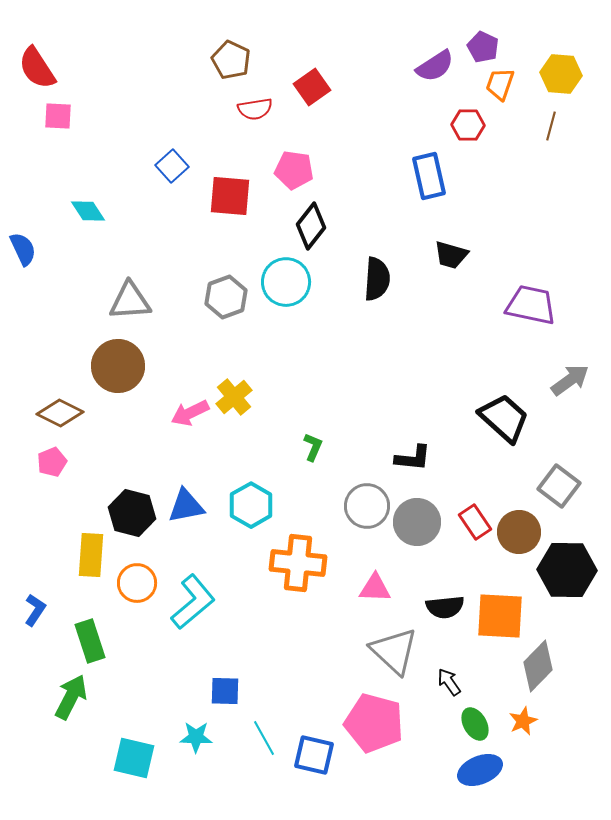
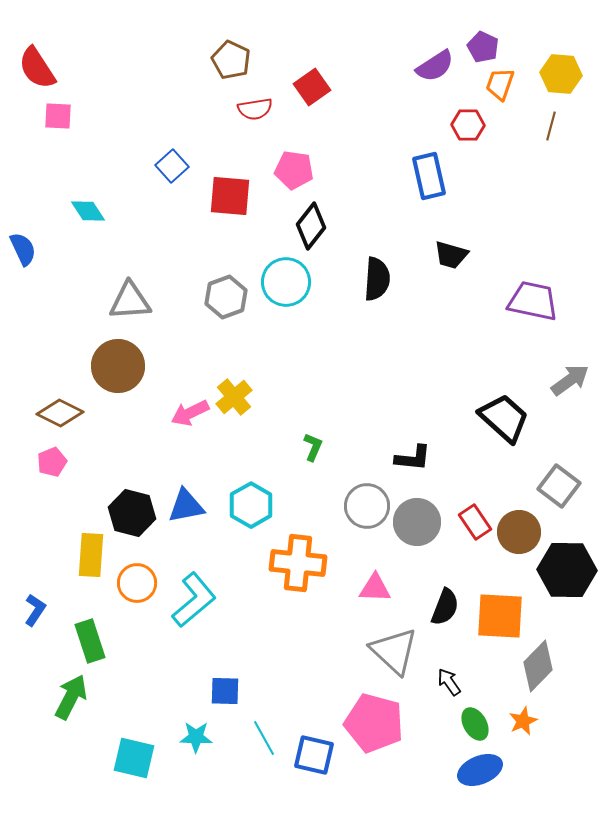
purple trapezoid at (531, 305): moved 2 px right, 4 px up
cyan L-shape at (193, 602): moved 1 px right, 2 px up
black semicircle at (445, 607): rotated 63 degrees counterclockwise
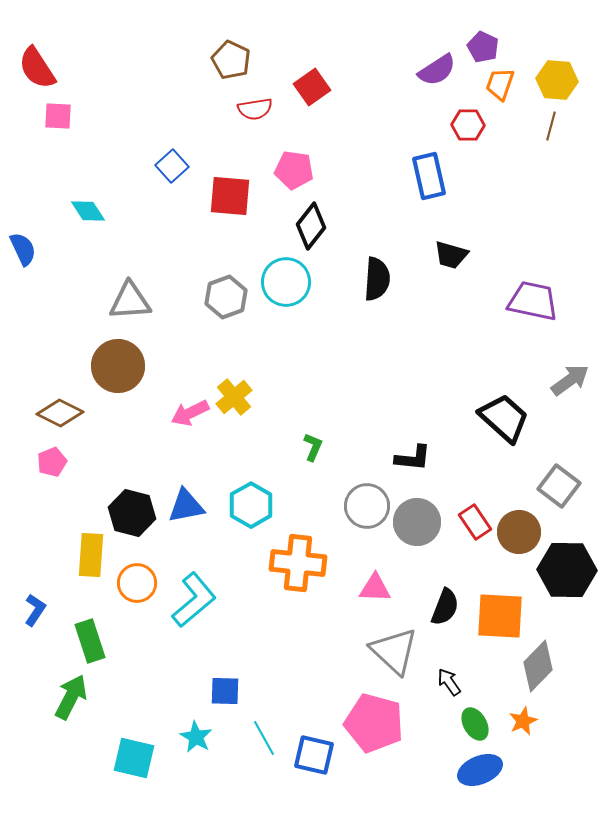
purple semicircle at (435, 66): moved 2 px right, 4 px down
yellow hexagon at (561, 74): moved 4 px left, 6 px down
cyan star at (196, 737): rotated 28 degrees clockwise
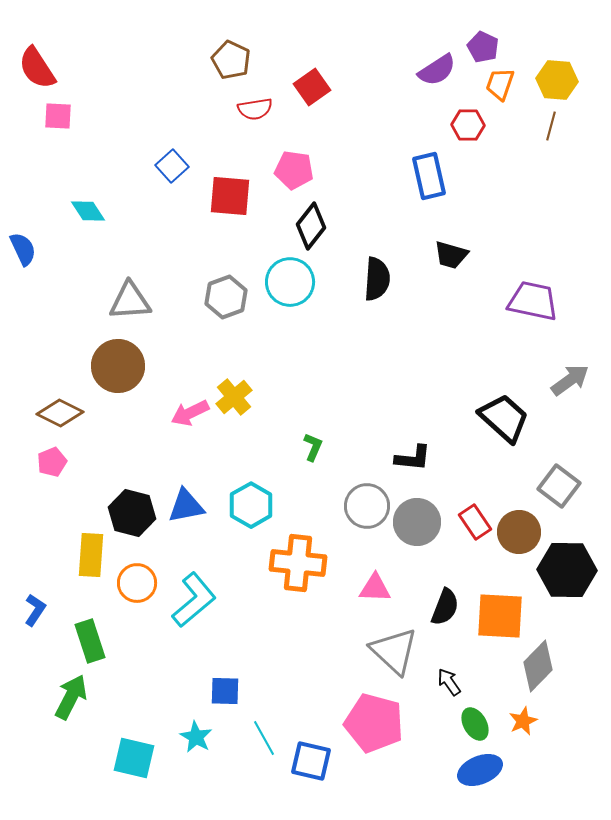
cyan circle at (286, 282): moved 4 px right
blue square at (314, 755): moved 3 px left, 6 px down
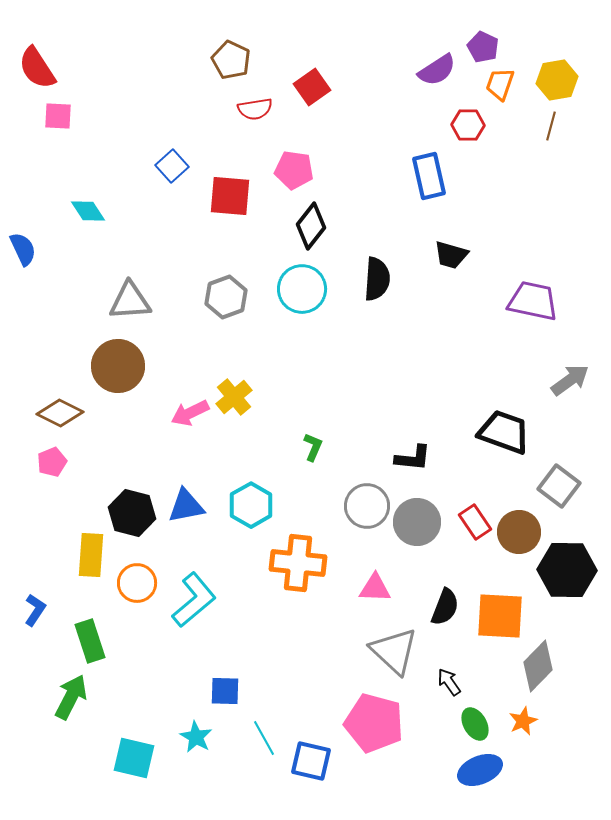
yellow hexagon at (557, 80): rotated 15 degrees counterclockwise
cyan circle at (290, 282): moved 12 px right, 7 px down
black trapezoid at (504, 418): moved 14 px down; rotated 22 degrees counterclockwise
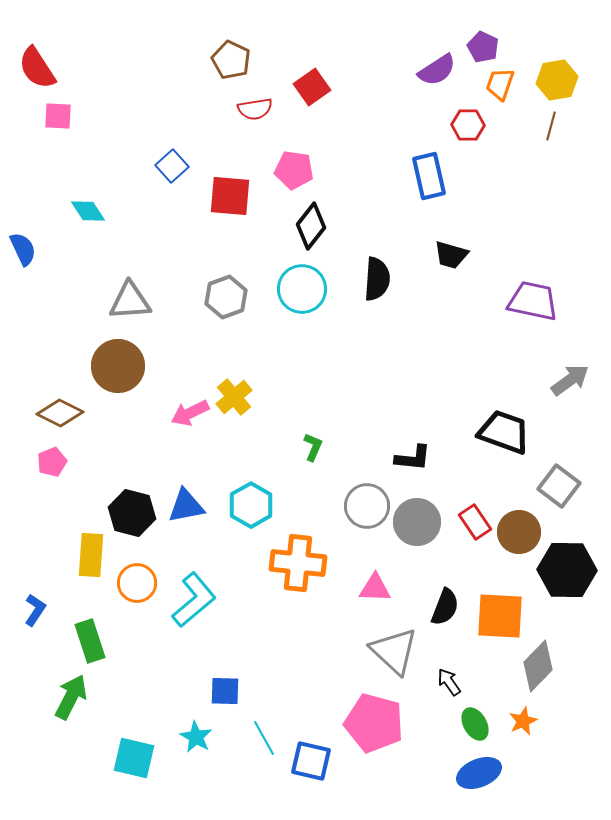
blue ellipse at (480, 770): moved 1 px left, 3 px down
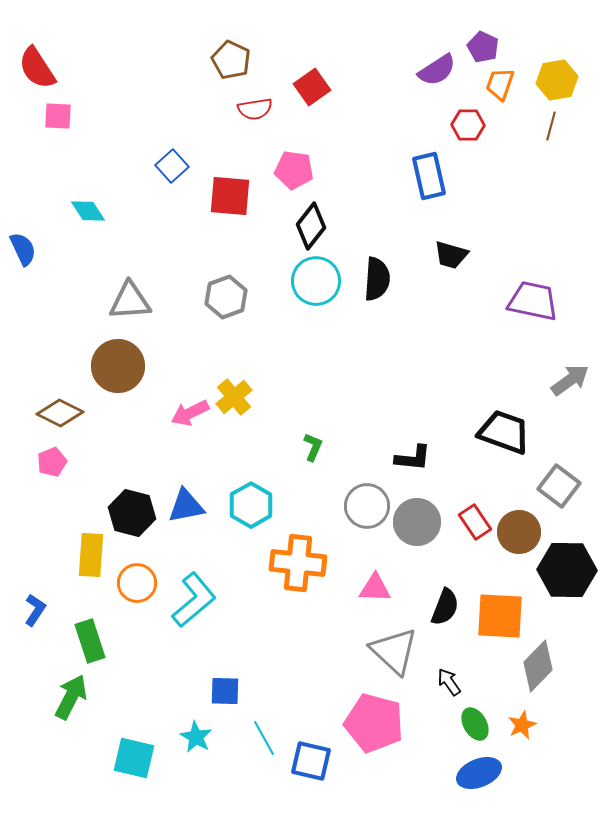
cyan circle at (302, 289): moved 14 px right, 8 px up
orange star at (523, 721): moved 1 px left, 4 px down
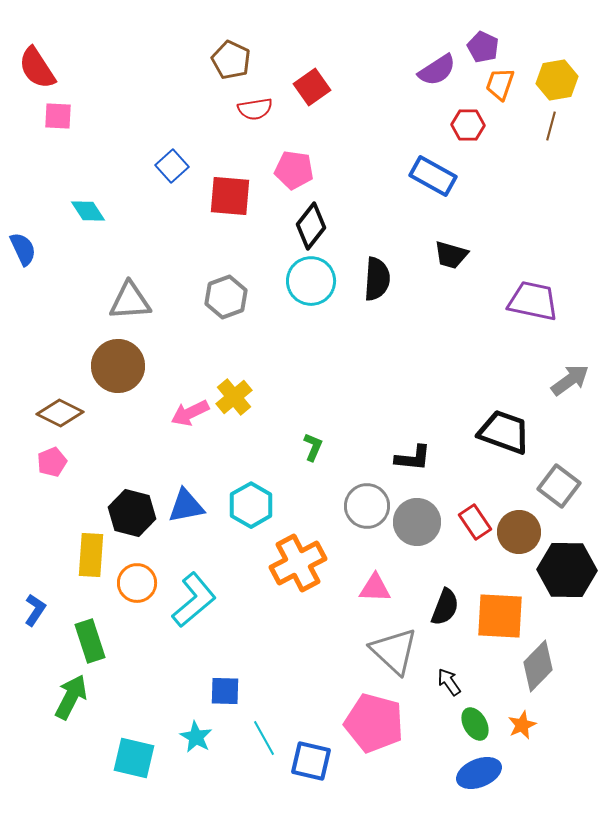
blue rectangle at (429, 176): moved 4 px right; rotated 48 degrees counterclockwise
cyan circle at (316, 281): moved 5 px left
orange cross at (298, 563): rotated 34 degrees counterclockwise
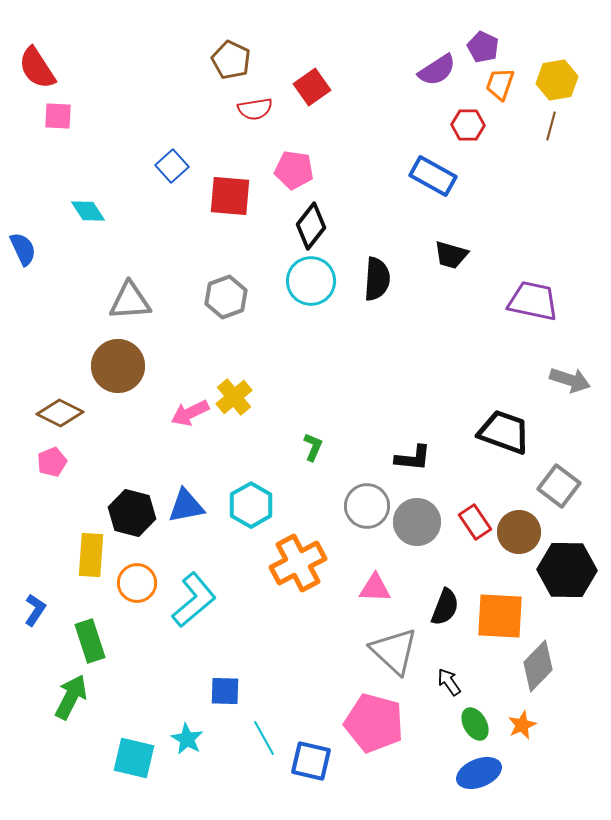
gray arrow at (570, 380): rotated 54 degrees clockwise
cyan star at (196, 737): moved 9 px left, 2 px down
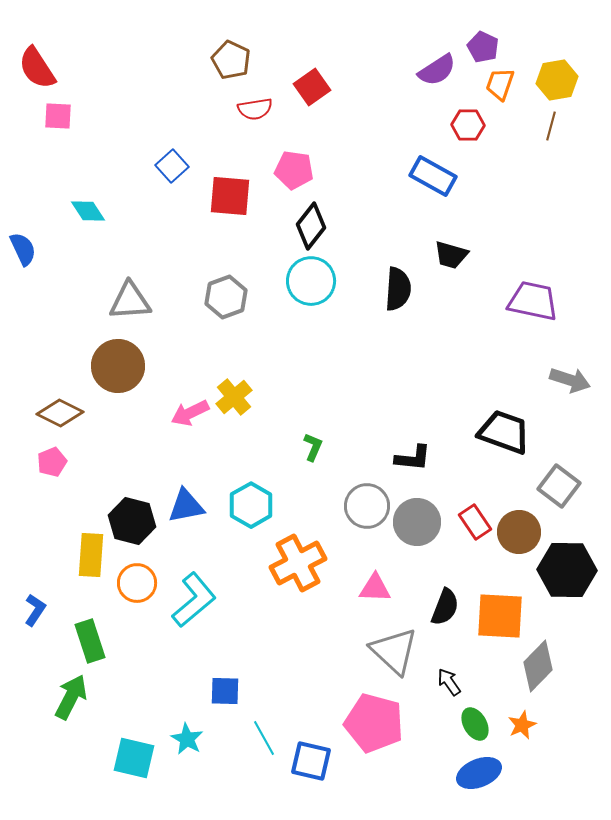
black semicircle at (377, 279): moved 21 px right, 10 px down
black hexagon at (132, 513): moved 8 px down
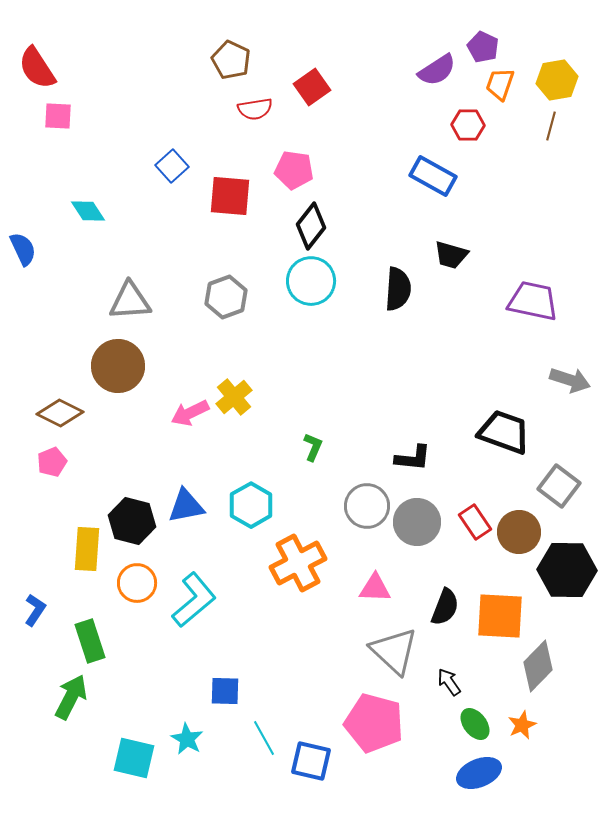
yellow rectangle at (91, 555): moved 4 px left, 6 px up
green ellipse at (475, 724): rotated 8 degrees counterclockwise
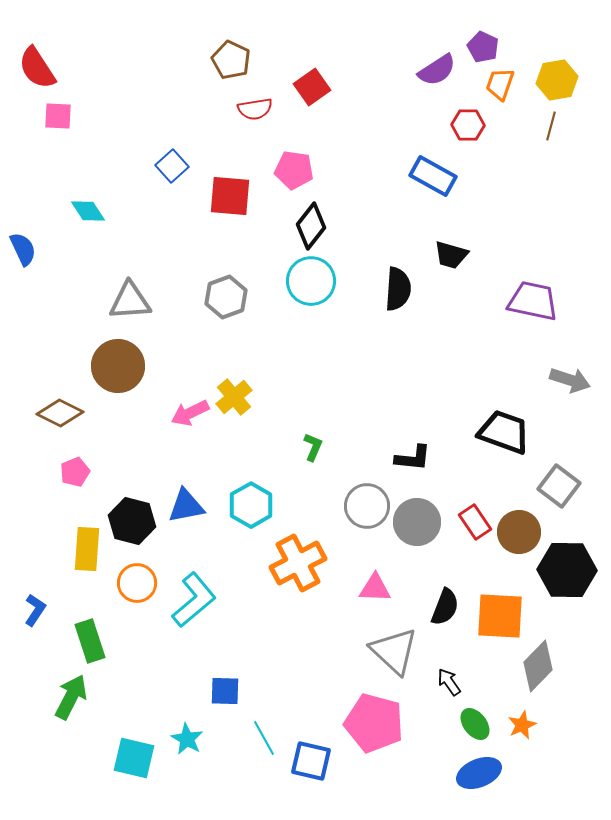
pink pentagon at (52, 462): moved 23 px right, 10 px down
